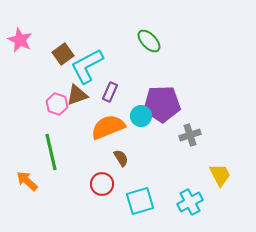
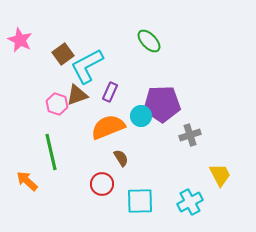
cyan square: rotated 16 degrees clockwise
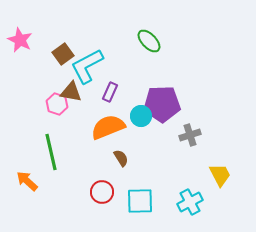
brown triangle: moved 6 px left, 3 px up; rotated 30 degrees clockwise
red circle: moved 8 px down
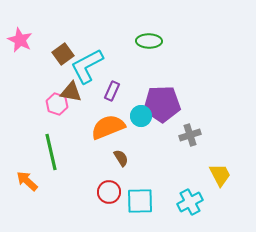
green ellipse: rotated 45 degrees counterclockwise
purple rectangle: moved 2 px right, 1 px up
red circle: moved 7 px right
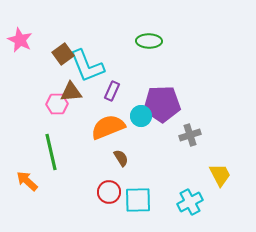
cyan L-shape: rotated 84 degrees counterclockwise
brown triangle: rotated 15 degrees counterclockwise
pink hexagon: rotated 20 degrees counterclockwise
cyan square: moved 2 px left, 1 px up
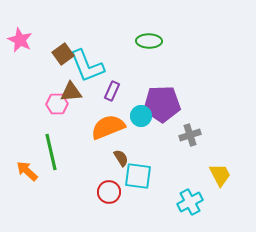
orange arrow: moved 10 px up
cyan square: moved 24 px up; rotated 8 degrees clockwise
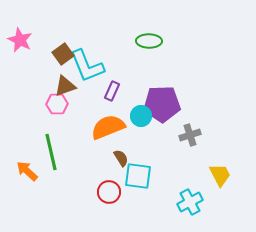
brown triangle: moved 6 px left, 6 px up; rotated 15 degrees counterclockwise
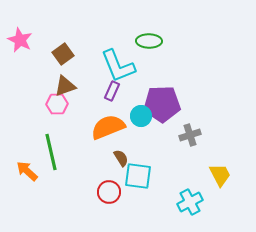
cyan L-shape: moved 31 px right
